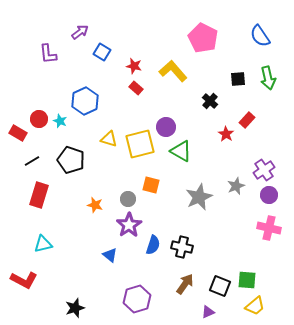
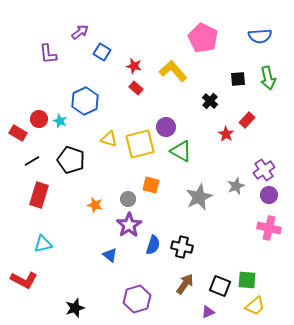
blue semicircle at (260, 36): rotated 60 degrees counterclockwise
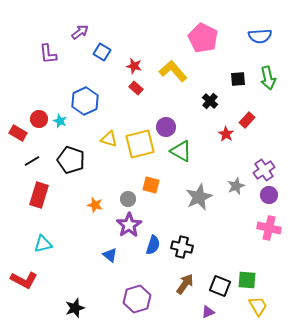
yellow trapezoid at (255, 306): moved 3 px right; rotated 80 degrees counterclockwise
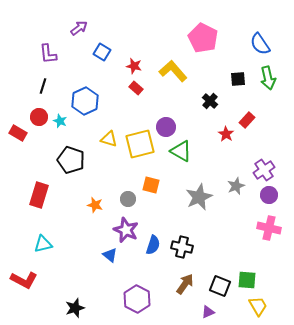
purple arrow at (80, 32): moved 1 px left, 4 px up
blue semicircle at (260, 36): moved 8 px down; rotated 60 degrees clockwise
red circle at (39, 119): moved 2 px up
black line at (32, 161): moved 11 px right, 75 px up; rotated 42 degrees counterclockwise
purple star at (129, 225): moved 3 px left, 5 px down; rotated 15 degrees counterclockwise
purple hexagon at (137, 299): rotated 16 degrees counterclockwise
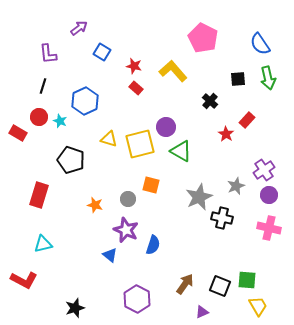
black cross at (182, 247): moved 40 px right, 29 px up
purple triangle at (208, 312): moved 6 px left
